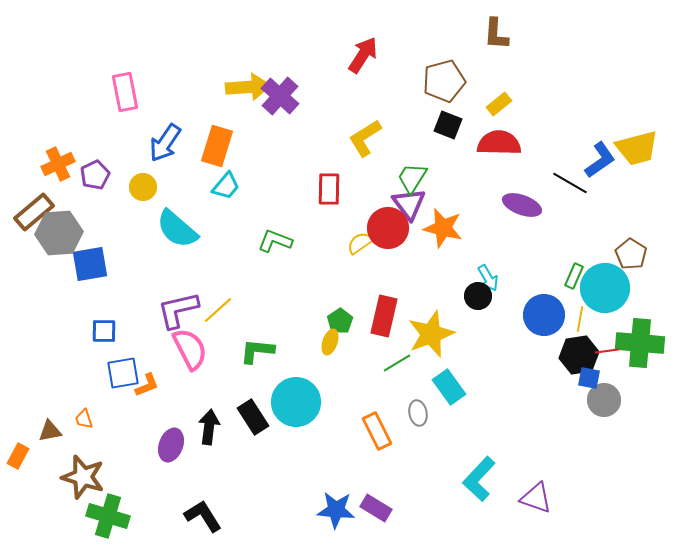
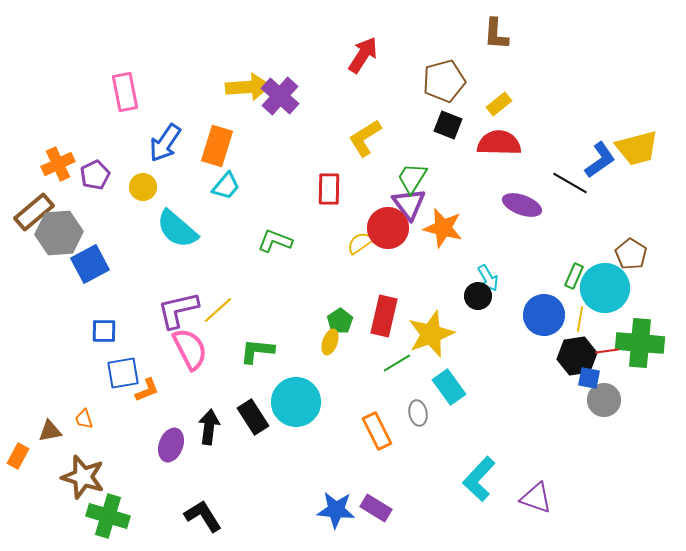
blue square at (90, 264): rotated 18 degrees counterclockwise
black hexagon at (579, 355): moved 2 px left, 1 px down
orange L-shape at (147, 385): moved 5 px down
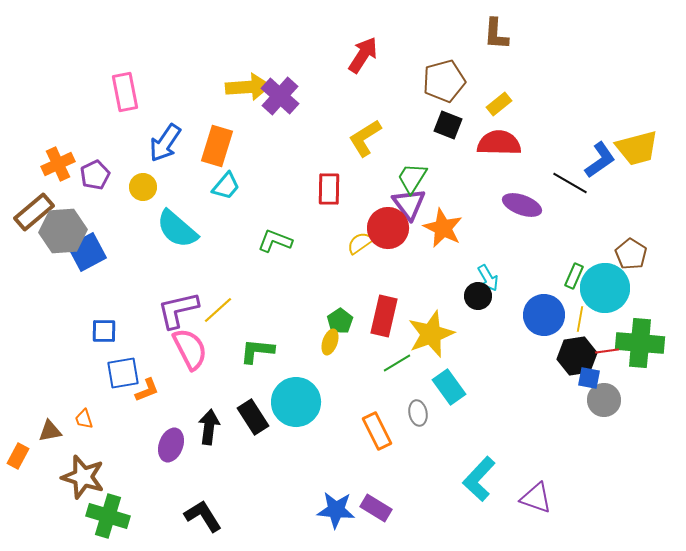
orange star at (443, 228): rotated 12 degrees clockwise
gray hexagon at (59, 233): moved 4 px right, 2 px up
blue square at (90, 264): moved 3 px left, 12 px up
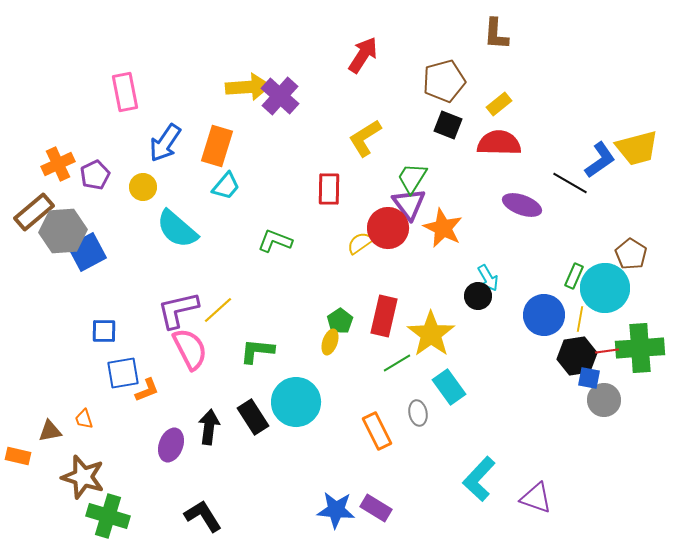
yellow star at (431, 334): rotated 15 degrees counterclockwise
green cross at (640, 343): moved 5 px down; rotated 9 degrees counterclockwise
orange rectangle at (18, 456): rotated 75 degrees clockwise
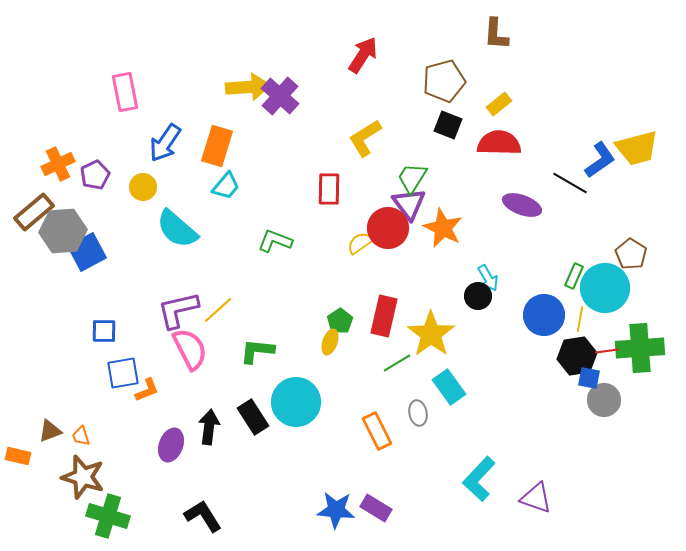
orange trapezoid at (84, 419): moved 3 px left, 17 px down
brown triangle at (50, 431): rotated 10 degrees counterclockwise
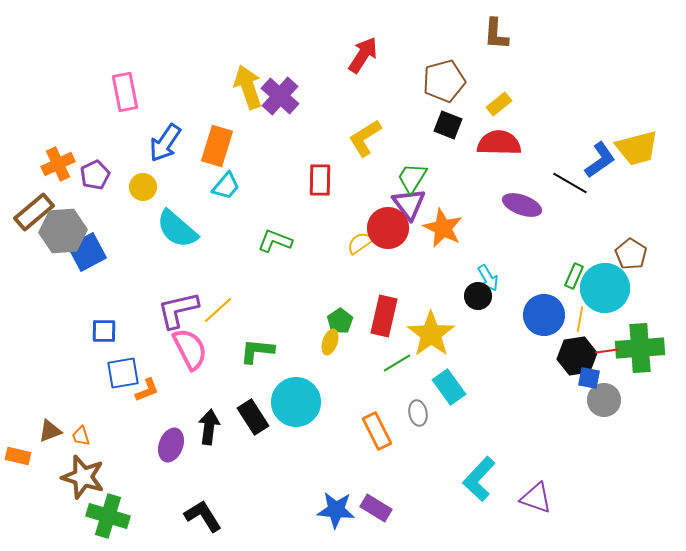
yellow arrow at (248, 87): rotated 105 degrees counterclockwise
red rectangle at (329, 189): moved 9 px left, 9 px up
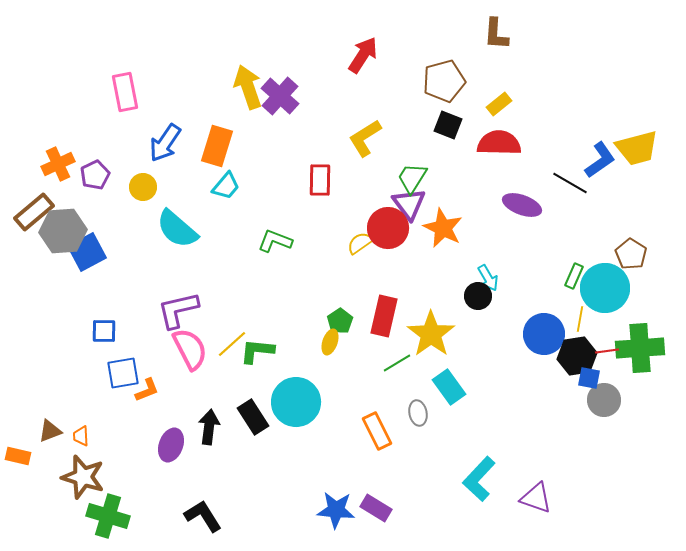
yellow line at (218, 310): moved 14 px right, 34 px down
blue circle at (544, 315): moved 19 px down
orange trapezoid at (81, 436): rotated 15 degrees clockwise
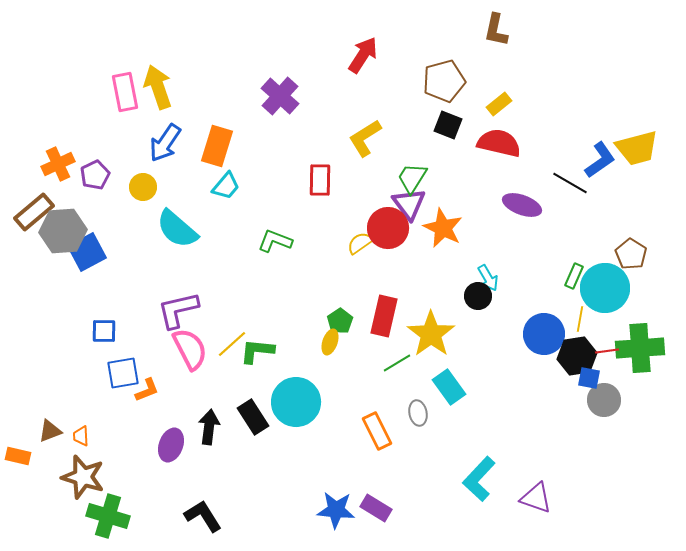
brown L-shape at (496, 34): moved 4 px up; rotated 8 degrees clockwise
yellow arrow at (248, 87): moved 90 px left
red semicircle at (499, 143): rotated 12 degrees clockwise
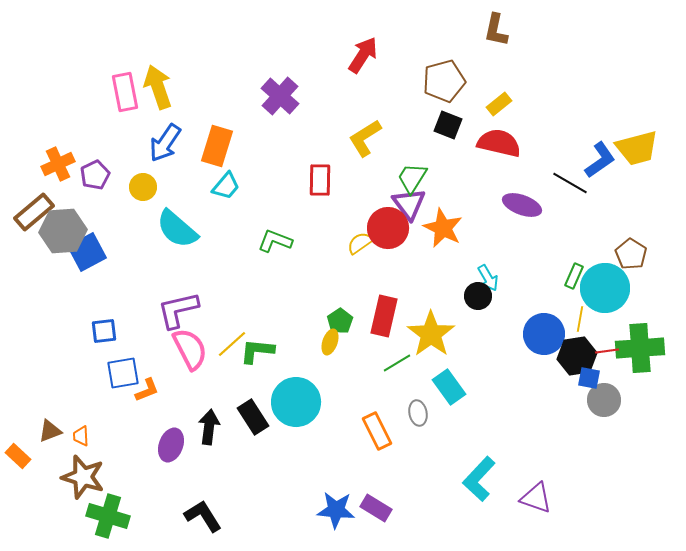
blue square at (104, 331): rotated 8 degrees counterclockwise
orange rectangle at (18, 456): rotated 30 degrees clockwise
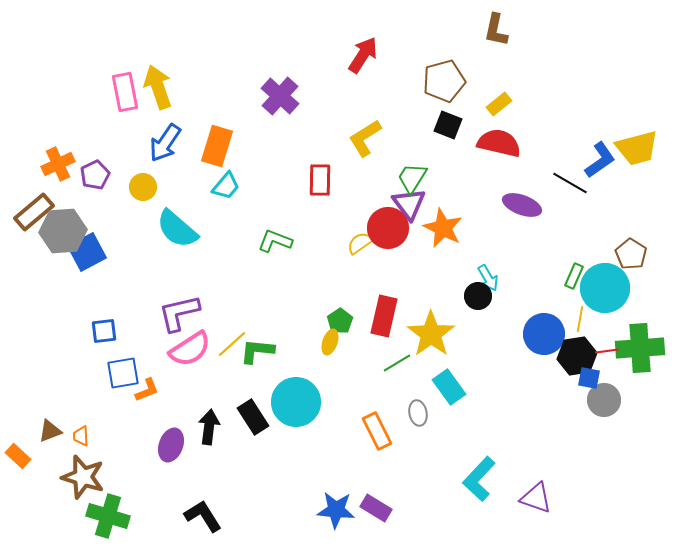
purple L-shape at (178, 310): moved 1 px right, 3 px down
pink semicircle at (190, 349): rotated 84 degrees clockwise
